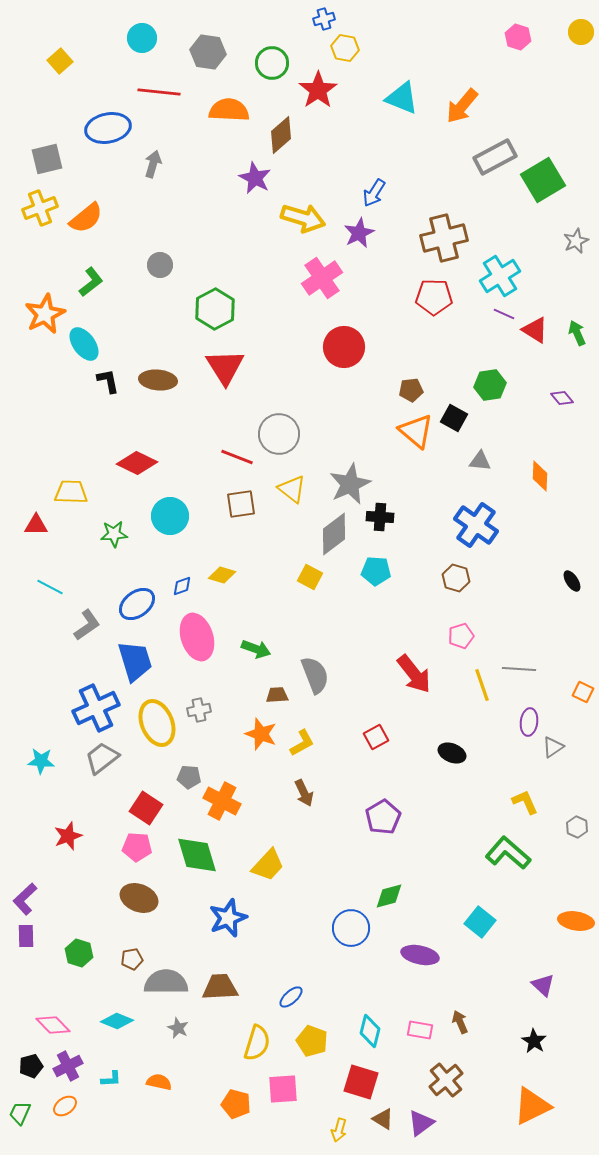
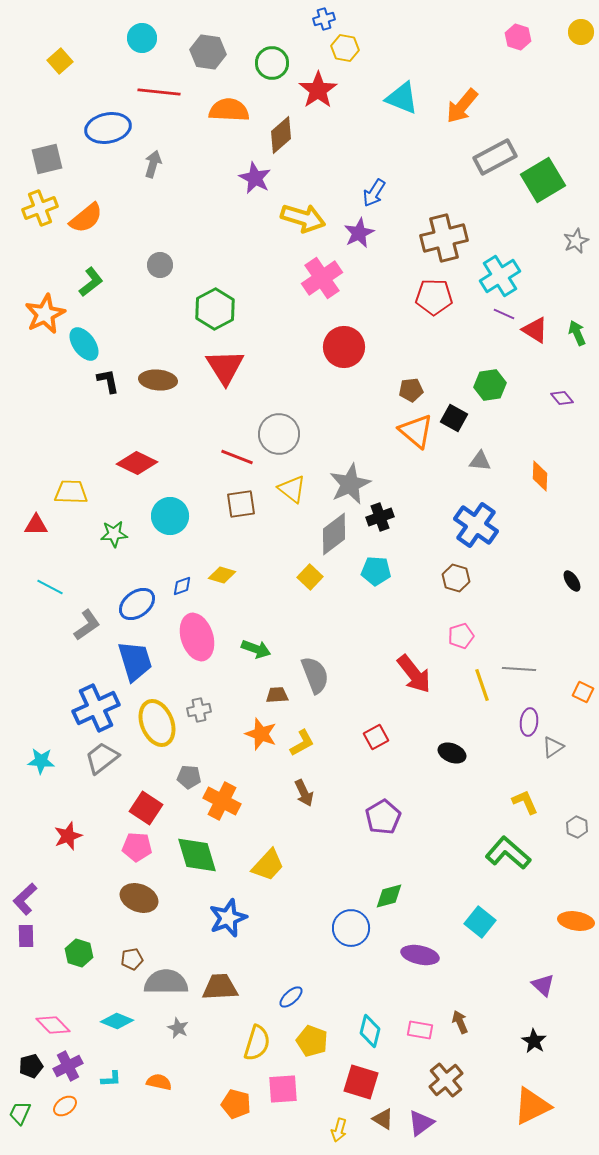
black cross at (380, 517): rotated 24 degrees counterclockwise
yellow square at (310, 577): rotated 15 degrees clockwise
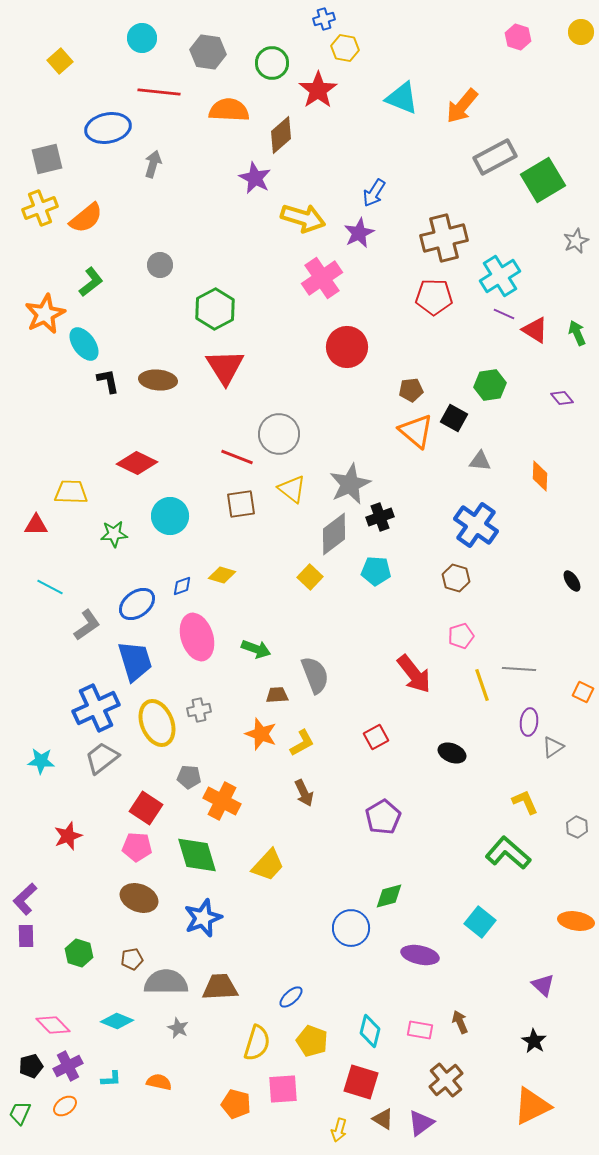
red circle at (344, 347): moved 3 px right
blue star at (228, 918): moved 25 px left
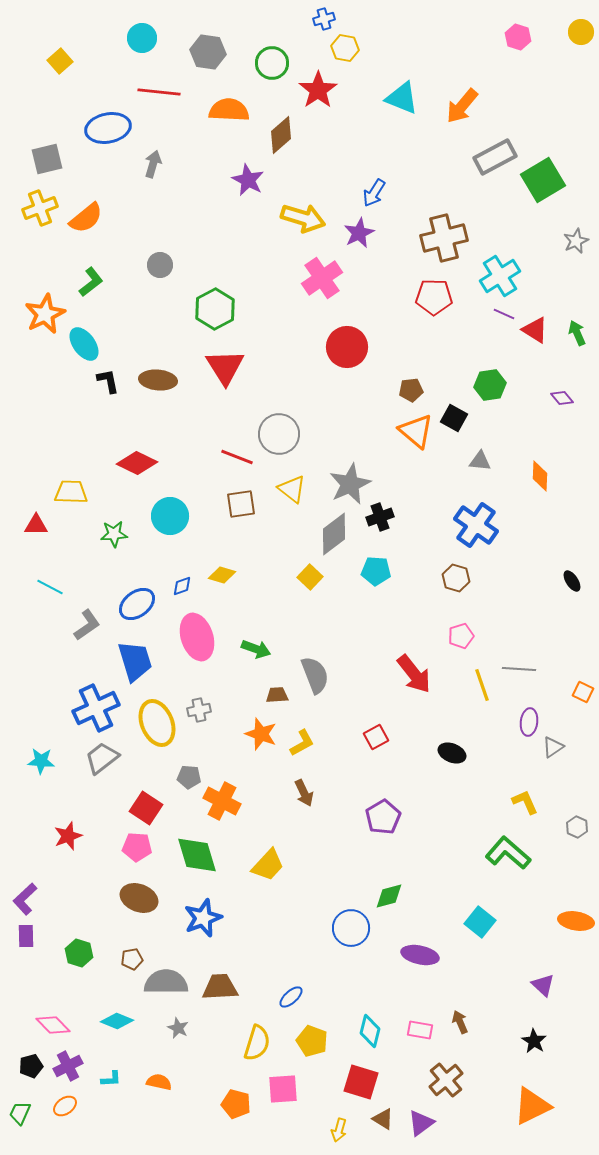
purple star at (255, 178): moved 7 px left, 2 px down
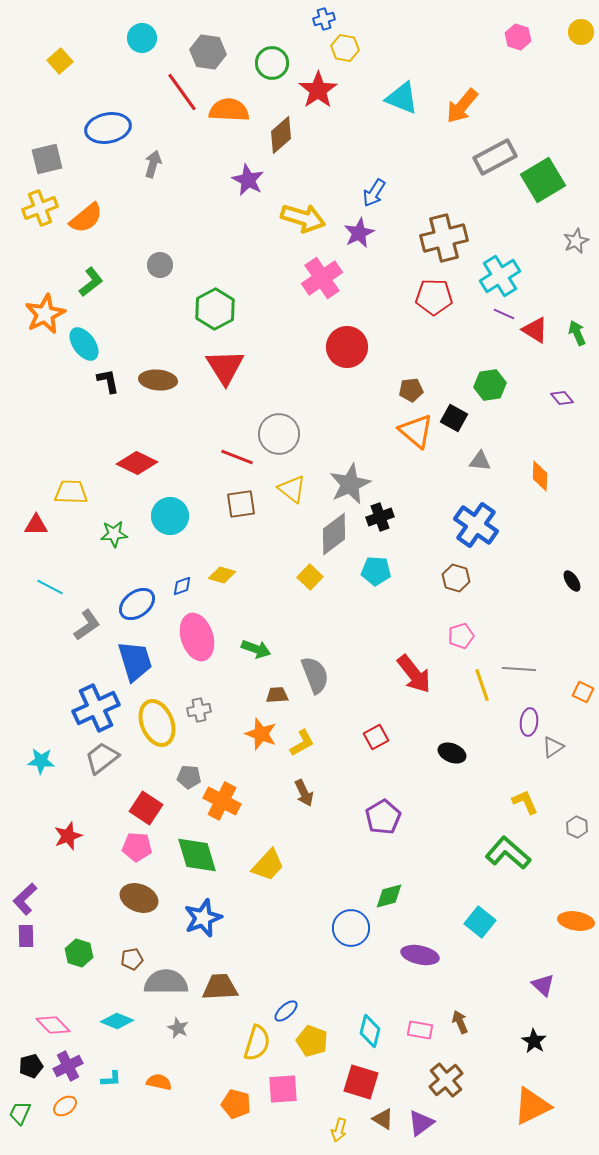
red line at (159, 92): moved 23 px right; rotated 48 degrees clockwise
blue ellipse at (291, 997): moved 5 px left, 14 px down
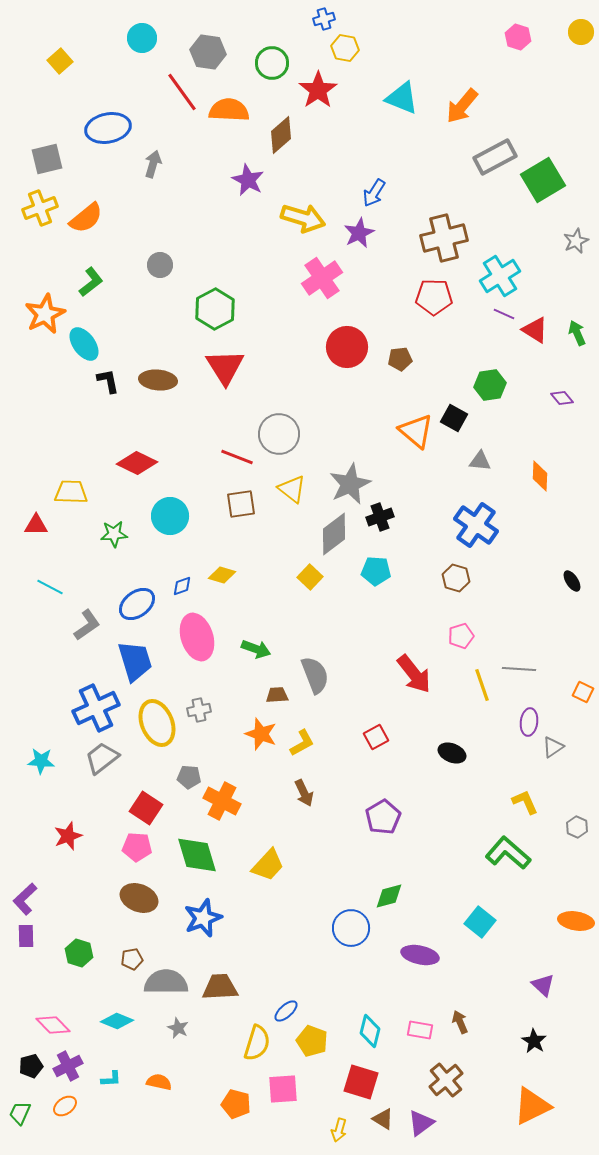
brown pentagon at (411, 390): moved 11 px left, 31 px up
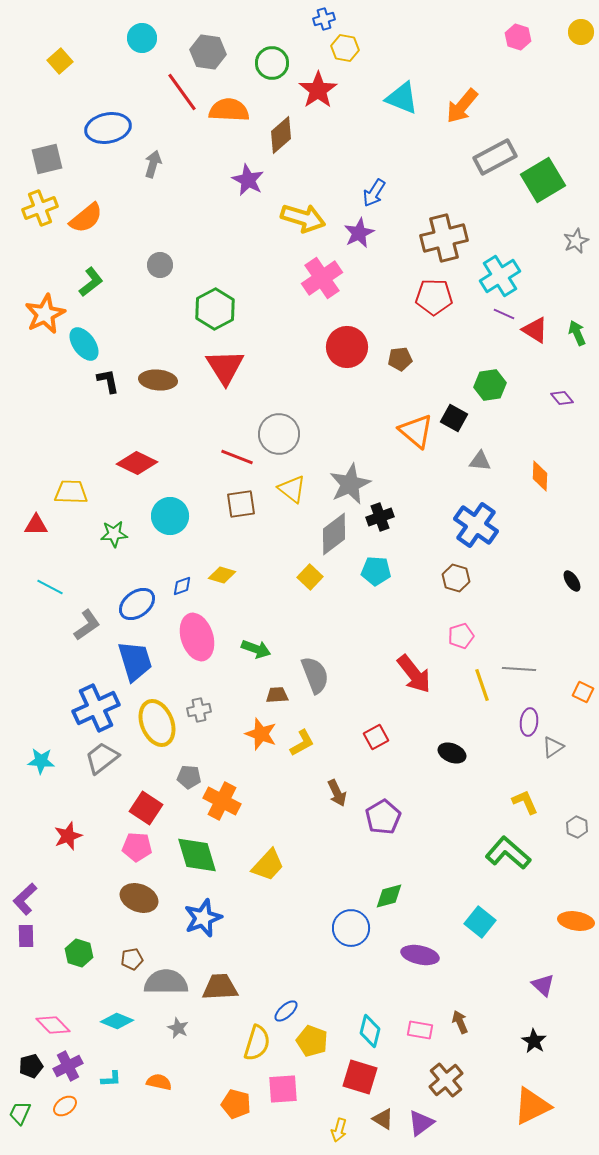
brown arrow at (304, 793): moved 33 px right
red square at (361, 1082): moved 1 px left, 5 px up
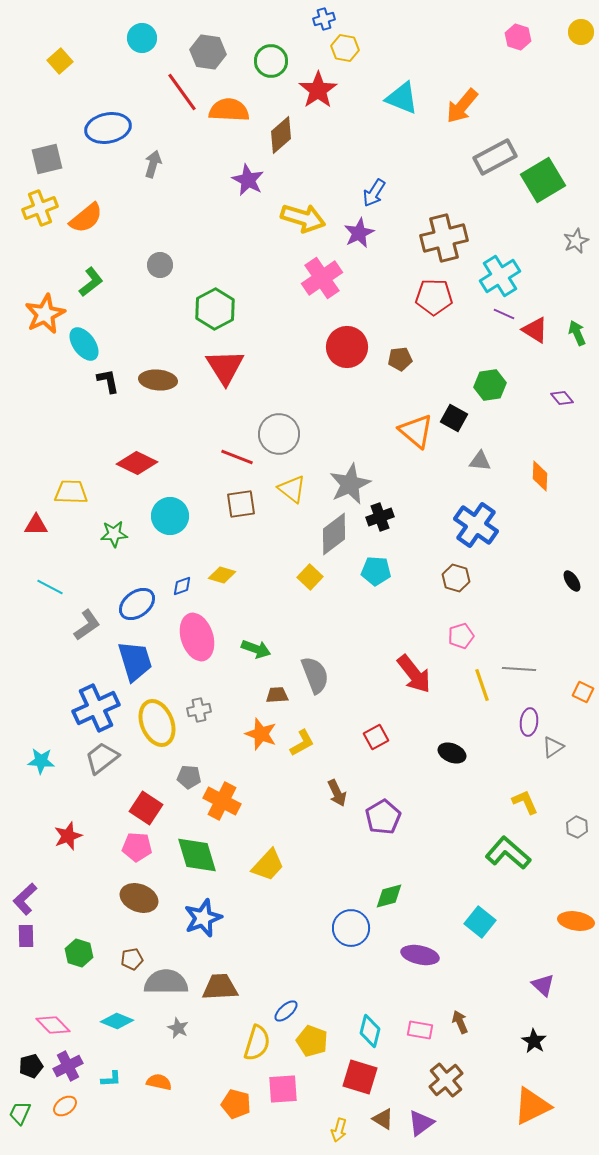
green circle at (272, 63): moved 1 px left, 2 px up
